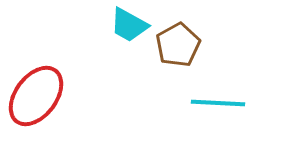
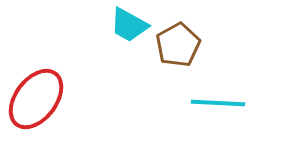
red ellipse: moved 3 px down
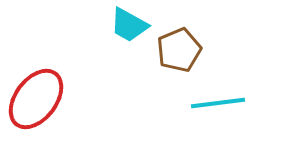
brown pentagon: moved 1 px right, 5 px down; rotated 6 degrees clockwise
cyan line: rotated 10 degrees counterclockwise
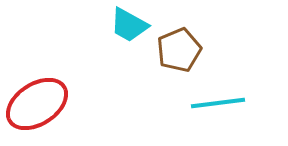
red ellipse: moved 1 px right, 5 px down; rotated 20 degrees clockwise
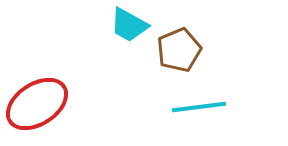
cyan line: moved 19 px left, 4 px down
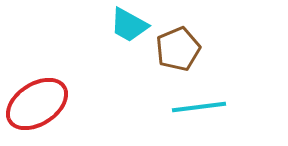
brown pentagon: moved 1 px left, 1 px up
